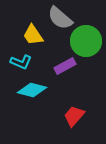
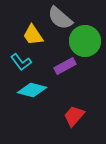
green circle: moved 1 px left
cyan L-shape: rotated 30 degrees clockwise
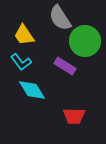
gray semicircle: rotated 16 degrees clockwise
yellow trapezoid: moved 9 px left
purple rectangle: rotated 60 degrees clockwise
cyan diamond: rotated 44 degrees clockwise
red trapezoid: rotated 130 degrees counterclockwise
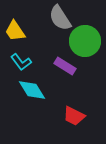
yellow trapezoid: moved 9 px left, 4 px up
red trapezoid: rotated 25 degrees clockwise
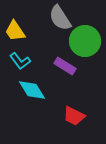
cyan L-shape: moved 1 px left, 1 px up
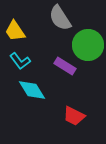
green circle: moved 3 px right, 4 px down
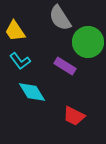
green circle: moved 3 px up
cyan diamond: moved 2 px down
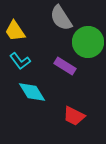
gray semicircle: moved 1 px right
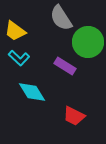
yellow trapezoid: rotated 20 degrees counterclockwise
cyan L-shape: moved 1 px left, 3 px up; rotated 10 degrees counterclockwise
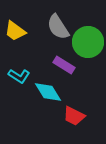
gray semicircle: moved 3 px left, 9 px down
cyan L-shape: moved 18 px down; rotated 10 degrees counterclockwise
purple rectangle: moved 1 px left, 1 px up
cyan diamond: moved 16 px right
